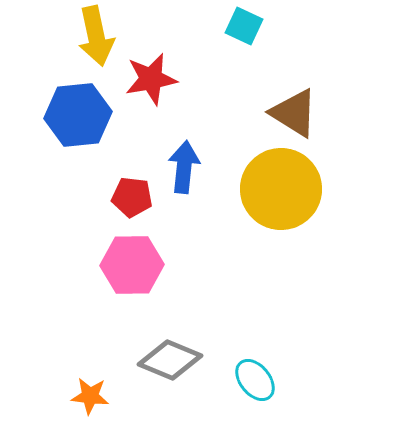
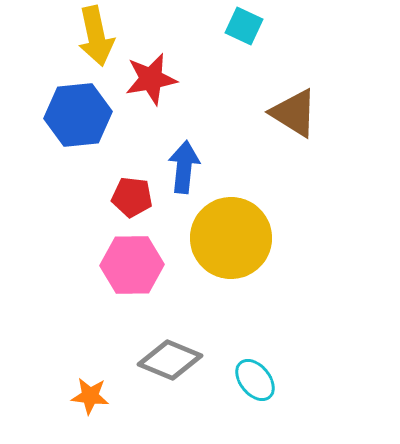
yellow circle: moved 50 px left, 49 px down
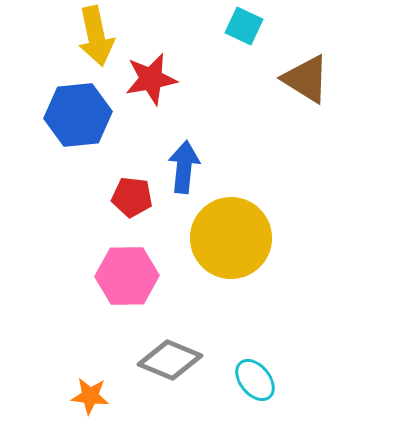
brown triangle: moved 12 px right, 34 px up
pink hexagon: moved 5 px left, 11 px down
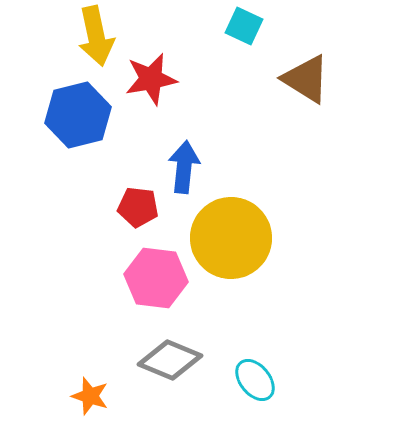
blue hexagon: rotated 8 degrees counterclockwise
red pentagon: moved 6 px right, 10 px down
pink hexagon: moved 29 px right, 2 px down; rotated 8 degrees clockwise
orange star: rotated 12 degrees clockwise
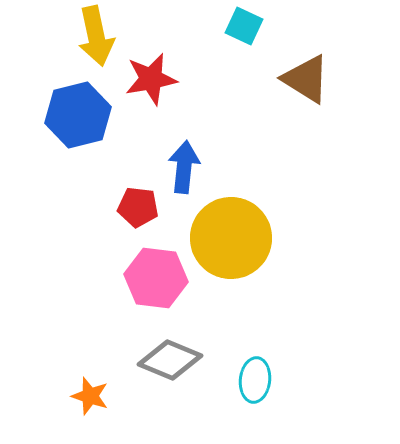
cyan ellipse: rotated 45 degrees clockwise
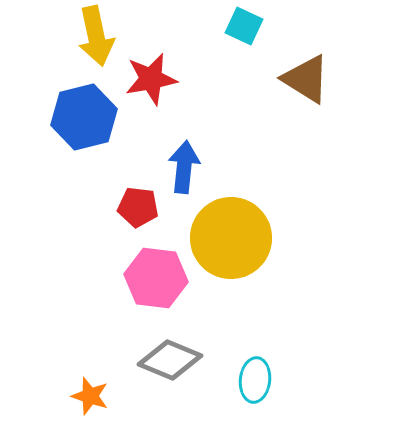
blue hexagon: moved 6 px right, 2 px down
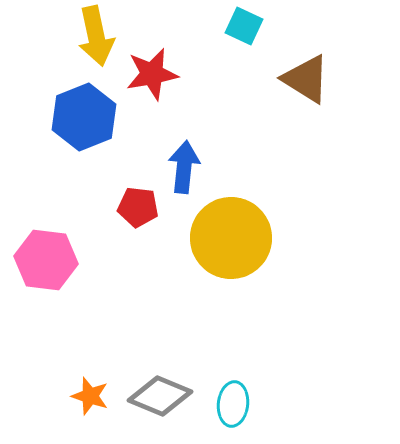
red star: moved 1 px right, 5 px up
blue hexagon: rotated 8 degrees counterclockwise
pink hexagon: moved 110 px left, 18 px up
gray diamond: moved 10 px left, 36 px down
cyan ellipse: moved 22 px left, 24 px down
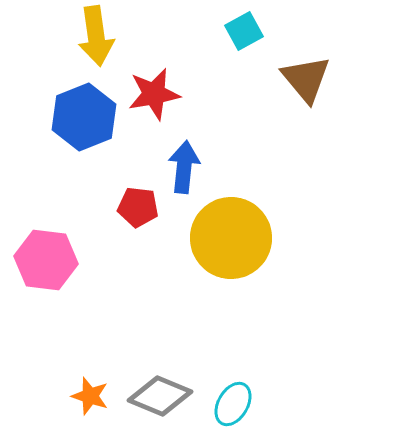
cyan square: moved 5 px down; rotated 36 degrees clockwise
yellow arrow: rotated 4 degrees clockwise
red star: moved 2 px right, 20 px down
brown triangle: rotated 18 degrees clockwise
cyan ellipse: rotated 24 degrees clockwise
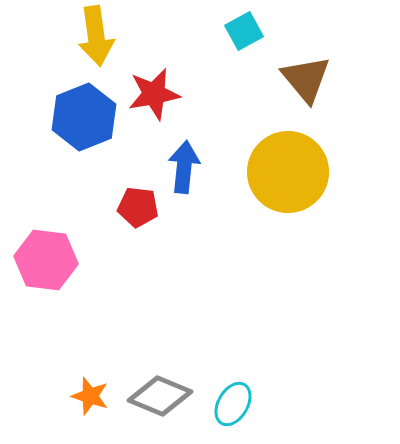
yellow circle: moved 57 px right, 66 px up
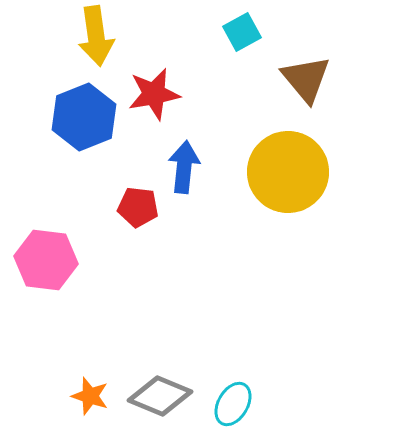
cyan square: moved 2 px left, 1 px down
